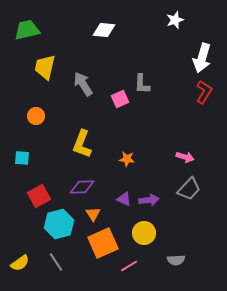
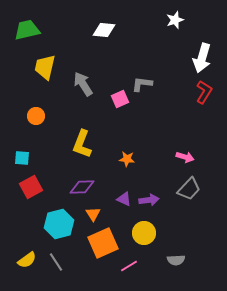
gray L-shape: rotated 95 degrees clockwise
red square: moved 8 px left, 9 px up
yellow semicircle: moved 7 px right, 3 px up
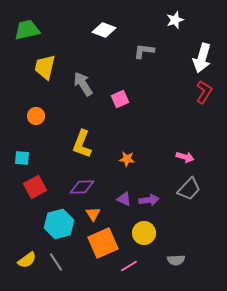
white diamond: rotated 15 degrees clockwise
gray L-shape: moved 2 px right, 33 px up
red square: moved 4 px right
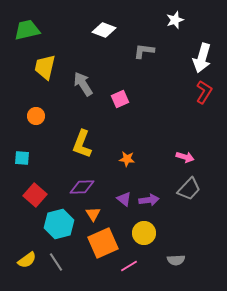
red square: moved 8 px down; rotated 20 degrees counterclockwise
purple triangle: rotated 14 degrees clockwise
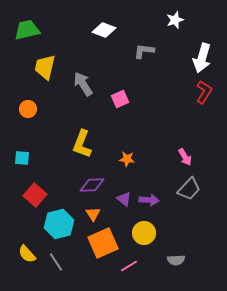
orange circle: moved 8 px left, 7 px up
pink arrow: rotated 42 degrees clockwise
purple diamond: moved 10 px right, 2 px up
purple arrow: rotated 12 degrees clockwise
yellow semicircle: moved 6 px up; rotated 84 degrees clockwise
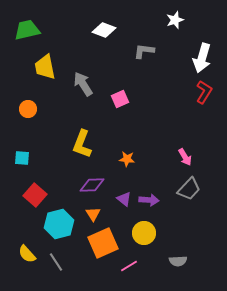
yellow trapezoid: rotated 24 degrees counterclockwise
gray semicircle: moved 2 px right, 1 px down
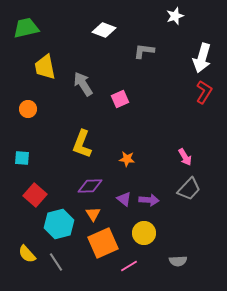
white star: moved 4 px up
green trapezoid: moved 1 px left, 2 px up
purple diamond: moved 2 px left, 1 px down
